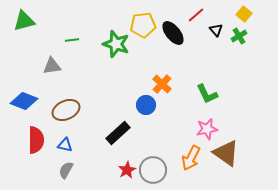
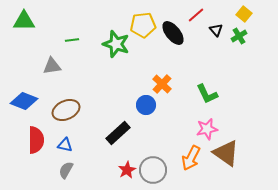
green triangle: rotated 15 degrees clockwise
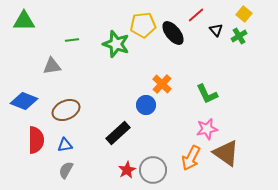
blue triangle: rotated 21 degrees counterclockwise
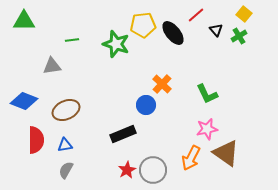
black rectangle: moved 5 px right, 1 px down; rotated 20 degrees clockwise
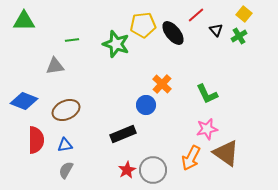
gray triangle: moved 3 px right
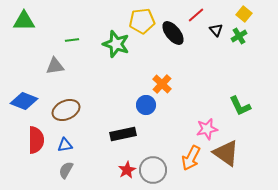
yellow pentagon: moved 1 px left, 4 px up
green L-shape: moved 33 px right, 12 px down
black rectangle: rotated 10 degrees clockwise
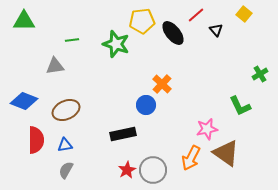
green cross: moved 21 px right, 38 px down
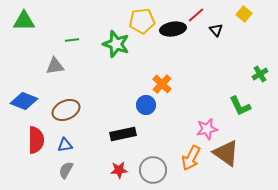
black ellipse: moved 4 px up; rotated 60 degrees counterclockwise
red star: moved 8 px left; rotated 24 degrees clockwise
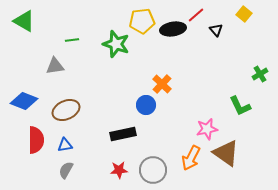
green triangle: rotated 30 degrees clockwise
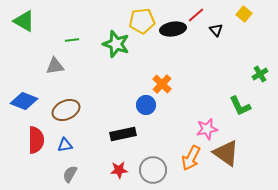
gray semicircle: moved 4 px right, 4 px down
